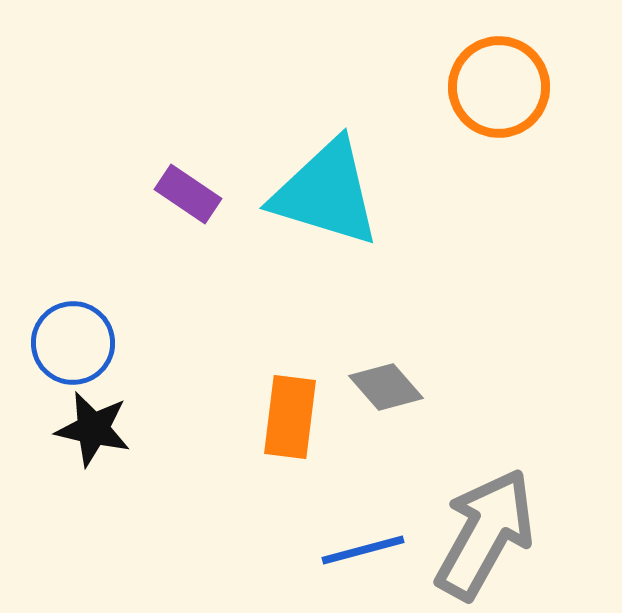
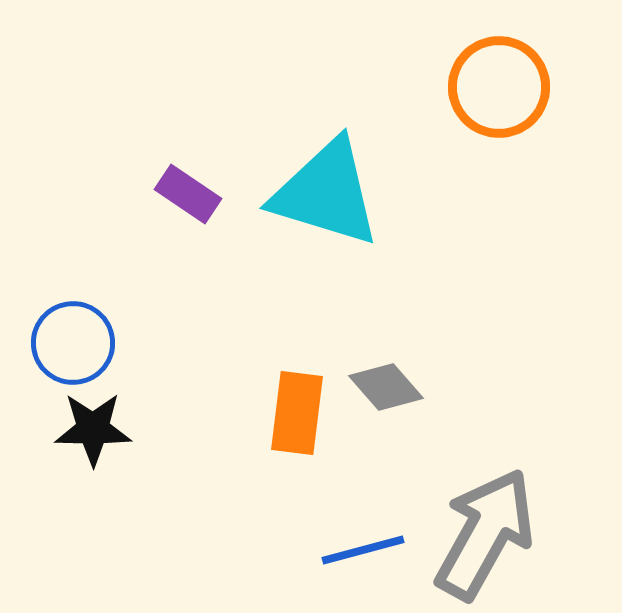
orange rectangle: moved 7 px right, 4 px up
black star: rotated 12 degrees counterclockwise
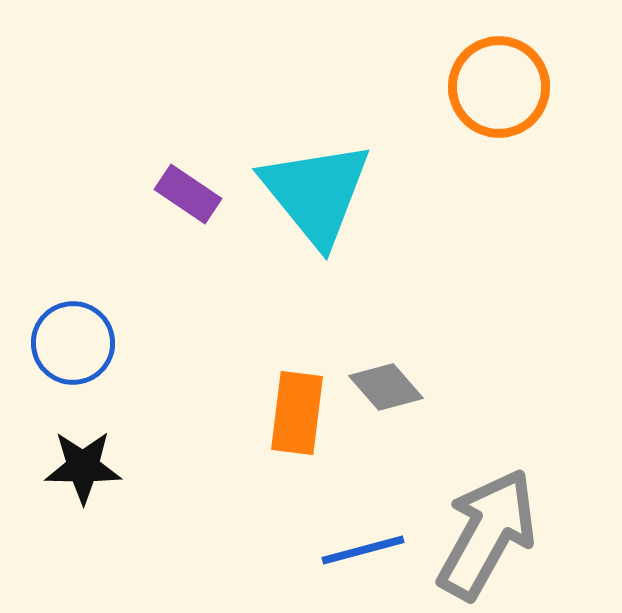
cyan triangle: moved 10 px left; rotated 34 degrees clockwise
black star: moved 10 px left, 38 px down
gray arrow: moved 2 px right
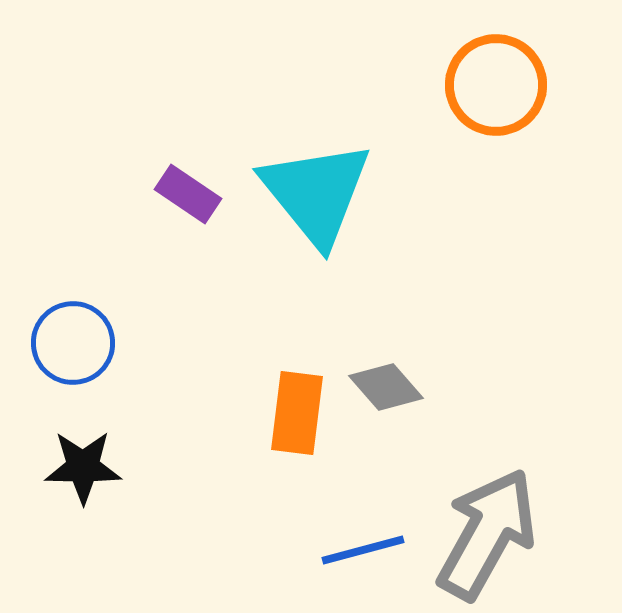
orange circle: moved 3 px left, 2 px up
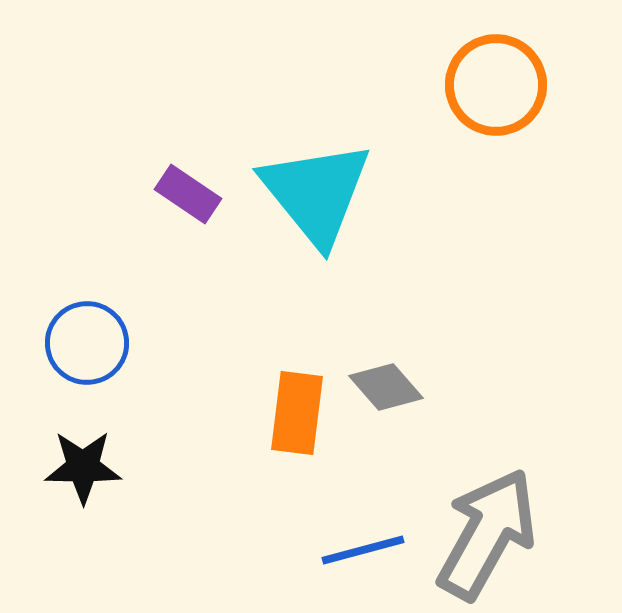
blue circle: moved 14 px right
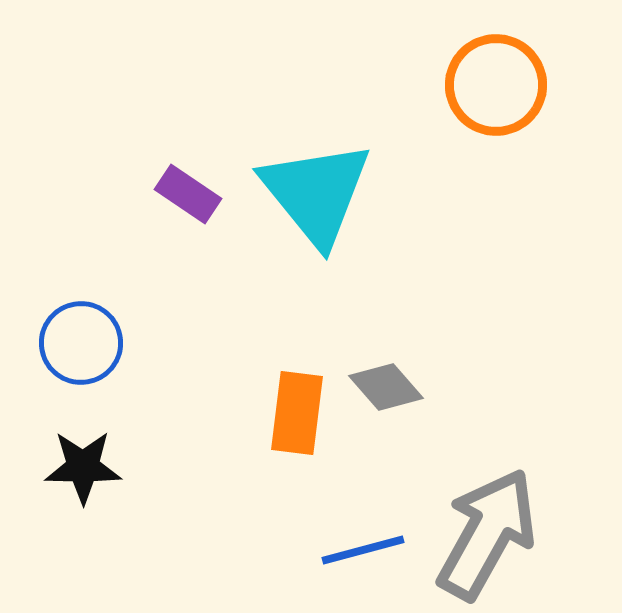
blue circle: moved 6 px left
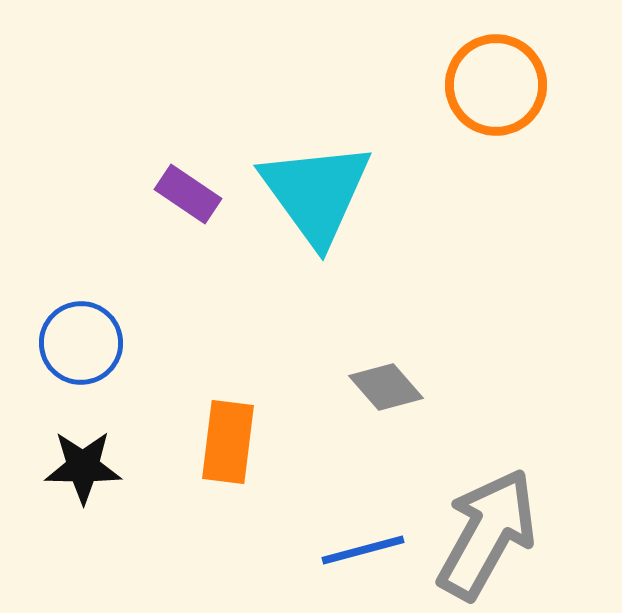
cyan triangle: rotated 3 degrees clockwise
orange rectangle: moved 69 px left, 29 px down
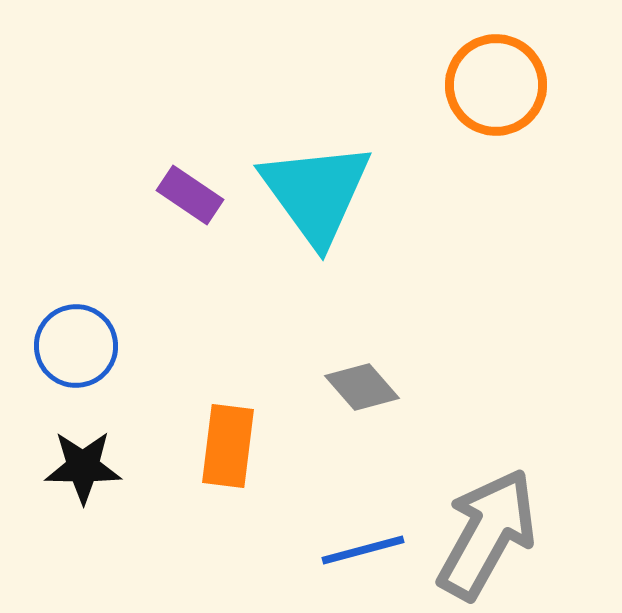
purple rectangle: moved 2 px right, 1 px down
blue circle: moved 5 px left, 3 px down
gray diamond: moved 24 px left
orange rectangle: moved 4 px down
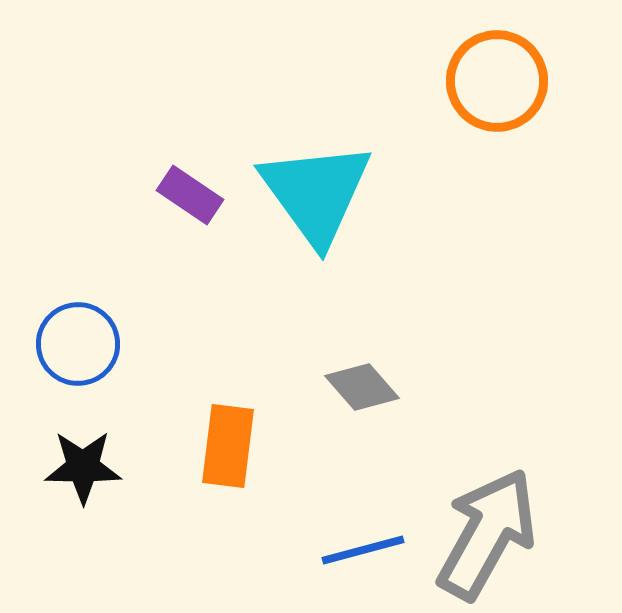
orange circle: moved 1 px right, 4 px up
blue circle: moved 2 px right, 2 px up
